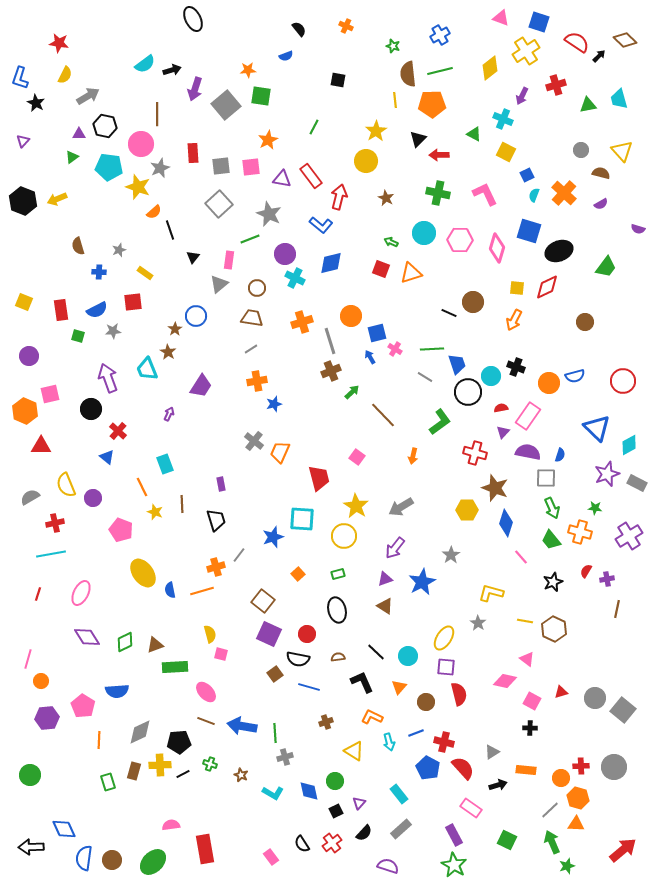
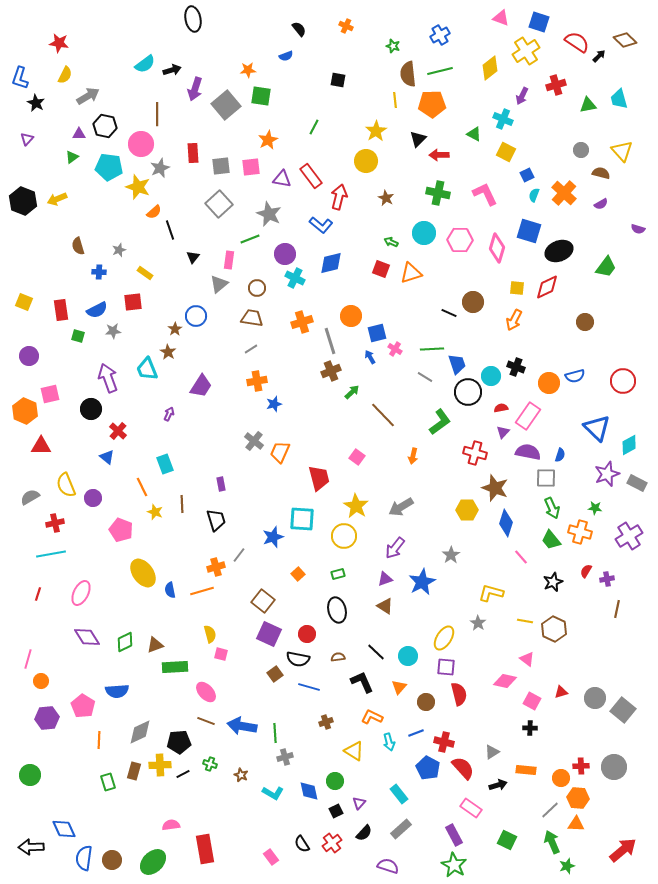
black ellipse at (193, 19): rotated 15 degrees clockwise
purple triangle at (23, 141): moved 4 px right, 2 px up
orange hexagon at (578, 798): rotated 10 degrees counterclockwise
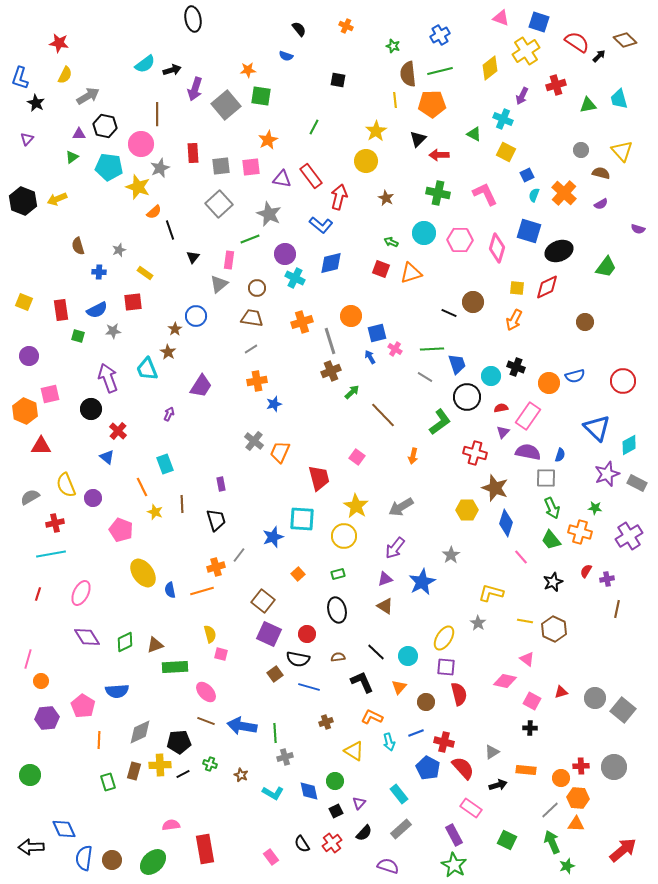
blue semicircle at (286, 56): rotated 40 degrees clockwise
black circle at (468, 392): moved 1 px left, 5 px down
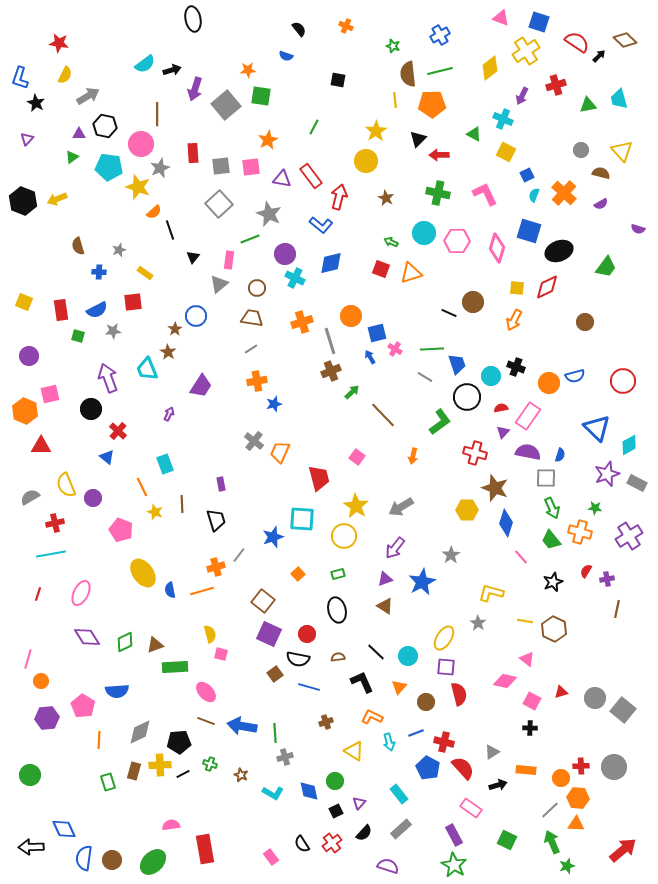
pink hexagon at (460, 240): moved 3 px left, 1 px down
